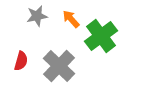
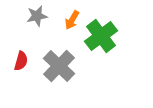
orange arrow: moved 1 px right, 1 px down; rotated 108 degrees counterclockwise
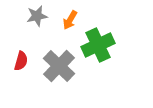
orange arrow: moved 2 px left
green cross: moved 3 px left, 9 px down; rotated 12 degrees clockwise
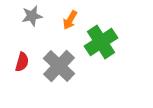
gray star: moved 5 px left
green cross: moved 3 px right, 3 px up; rotated 8 degrees counterclockwise
red semicircle: moved 1 px right, 1 px down
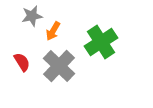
orange arrow: moved 17 px left, 11 px down
red semicircle: rotated 48 degrees counterclockwise
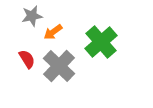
orange arrow: moved 1 px down; rotated 24 degrees clockwise
green cross: rotated 8 degrees counterclockwise
red semicircle: moved 5 px right, 3 px up
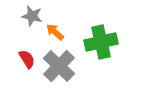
gray star: rotated 25 degrees clockwise
orange arrow: moved 2 px right; rotated 78 degrees clockwise
green cross: rotated 28 degrees clockwise
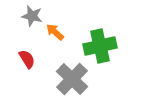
green cross: moved 1 px left, 4 px down
gray cross: moved 13 px right, 13 px down
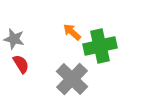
gray star: moved 18 px left, 23 px down
orange arrow: moved 17 px right
red semicircle: moved 6 px left, 5 px down
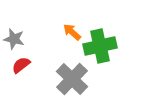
red semicircle: moved 1 px down; rotated 96 degrees counterclockwise
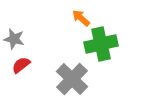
orange arrow: moved 9 px right, 14 px up
green cross: moved 1 px right, 2 px up
